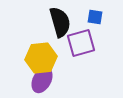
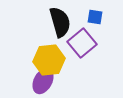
purple square: moved 1 px right; rotated 24 degrees counterclockwise
yellow hexagon: moved 8 px right, 2 px down
purple ellipse: moved 1 px right, 1 px down
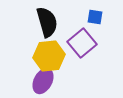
black semicircle: moved 13 px left
yellow hexagon: moved 4 px up
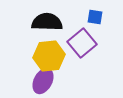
black semicircle: rotated 72 degrees counterclockwise
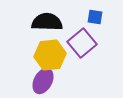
yellow hexagon: moved 1 px right, 1 px up
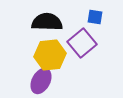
purple ellipse: moved 2 px left
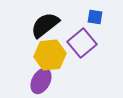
black semicircle: moved 2 px left, 3 px down; rotated 40 degrees counterclockwise
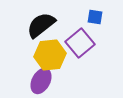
black semicircle: moved 4 px left
purple square: moved 2 px left
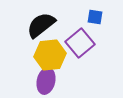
purple ellipse: moved 5 px right; rotated 15 degrees counterclockwise
